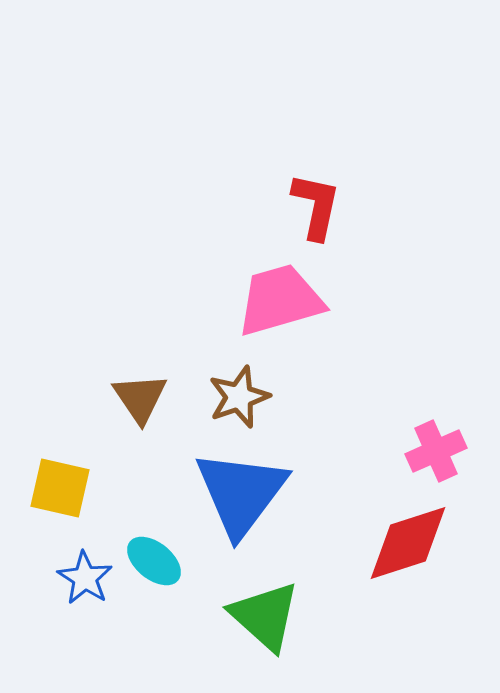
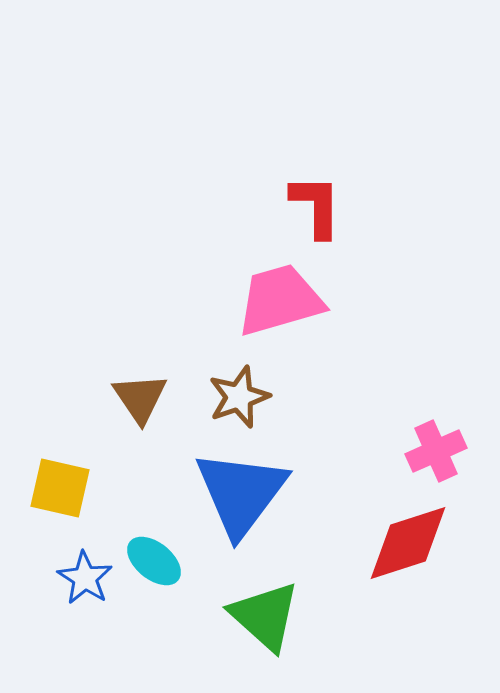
red L-shape: rotated 12 degrees counterclockwise
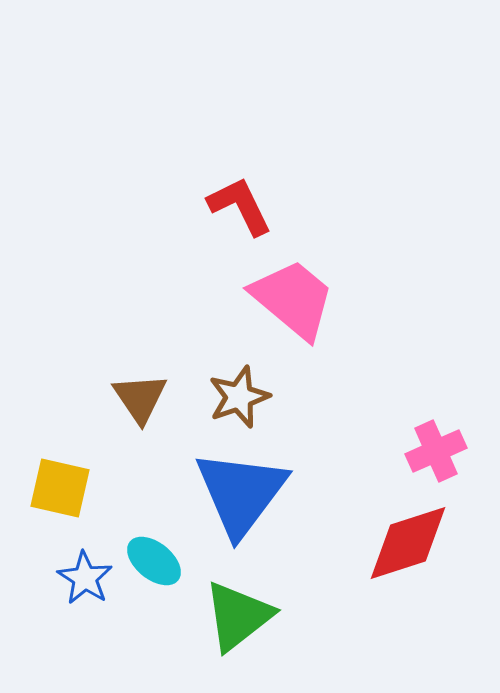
red L-shape: moved 76 px left; rotated 26 degrees counterclockwise
pink trapezoid: moved 13 px right, 1 px up; rotated 56 degrees clockwise
green triangle: moved 27 px left; rotated 40 degrees clockwise
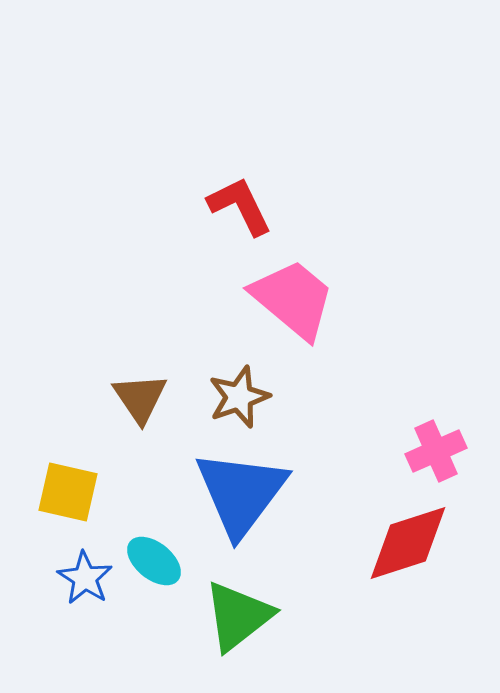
yellow square: moved 8 px right, 4 px down
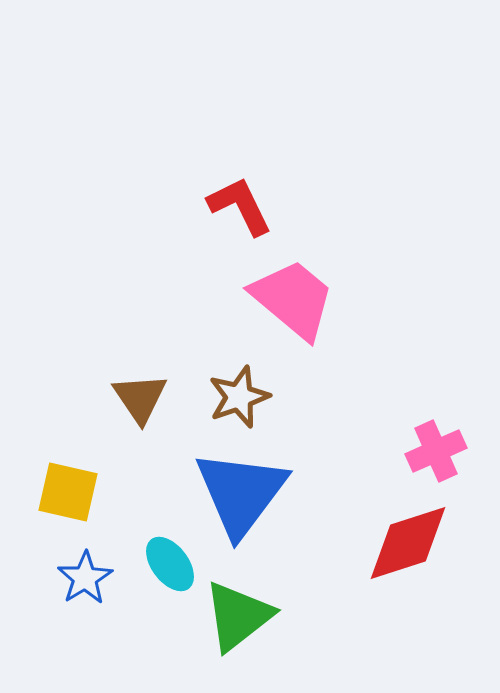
cyan ellipse: moved 16 px right, 3 px down; rotated 14 degrees clockwise
blue star: rotated 8 degrees clockwise
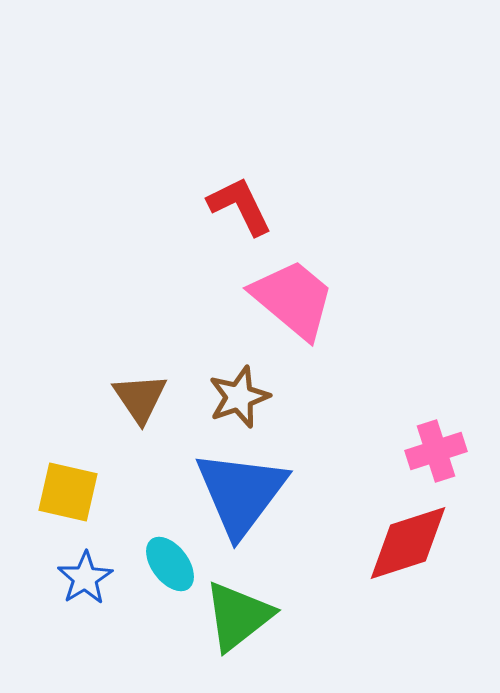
pink cross: rotated 6 degrees clockwise
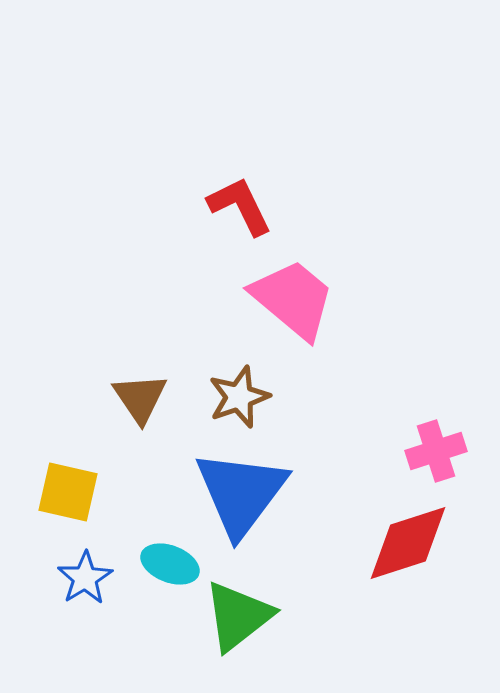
cyan ellipse: rotated 32 degrees counterclockwise
